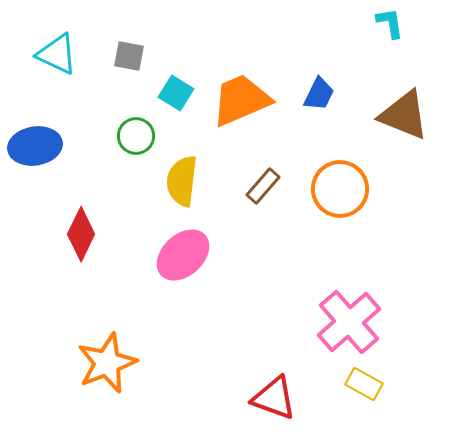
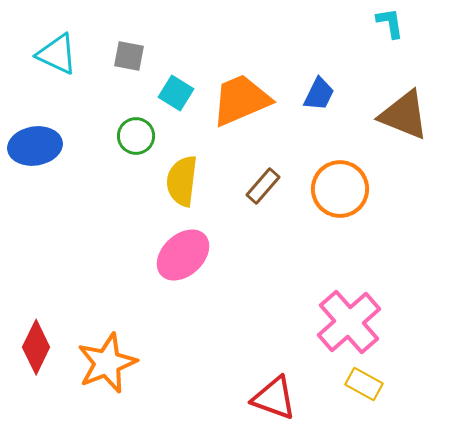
red diamond: moved 45 px left, 113 px down
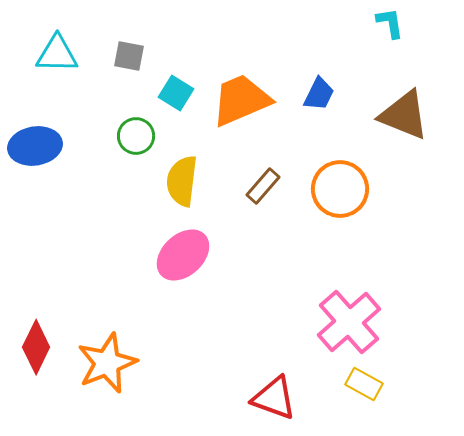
cyan triangle: rotated 24 degrees counterclockwise
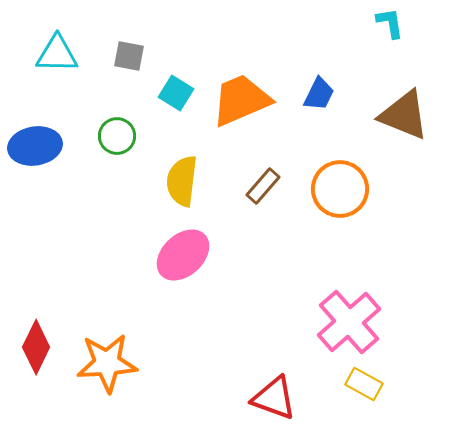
green circle: moved 19 px left
orange star: rotated 18 degrees clockwise
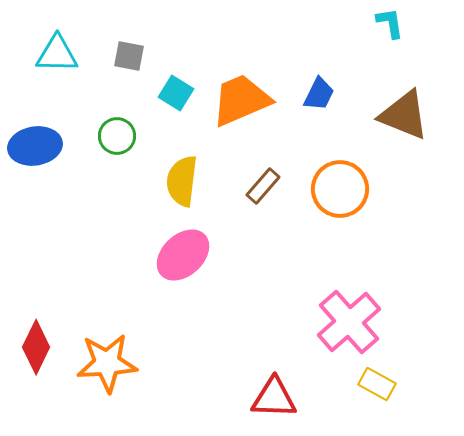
yellow rectangle: moved 13 px right
red triangle: rotated 18 degrees counterclockwise
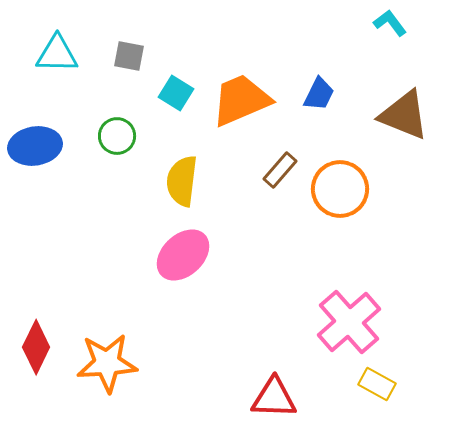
cyan L-shape: rotated 28 degrees counterclockwise
brown rectangle: moved 17 px right, 16 px up
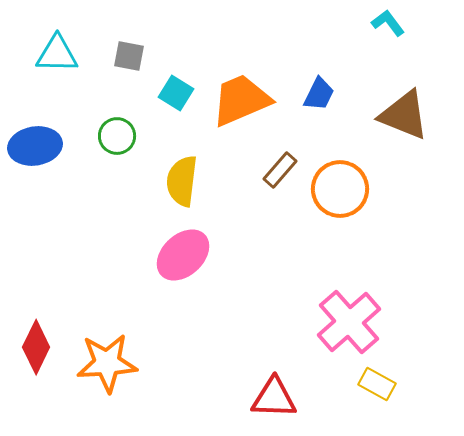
cyan L-shape: moved 2 px left
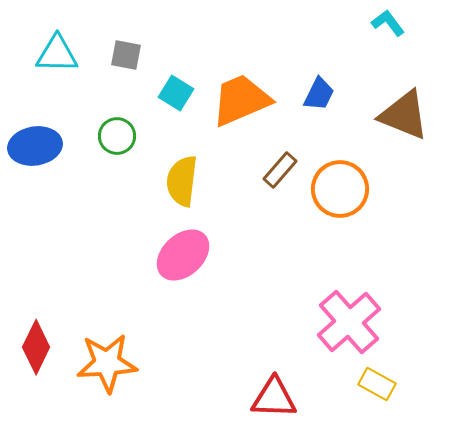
gray square: moved 3 px left, 1 px up
